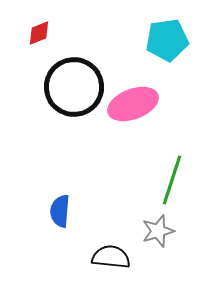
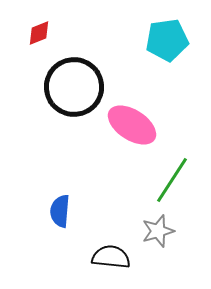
pink ellipse: moved 1 px left, 21 px down; rotated 54 degrees clockwise
green line: rotated 15 degrees clockwise
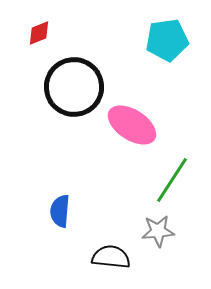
gray star: rotated 12 degrees clockwise
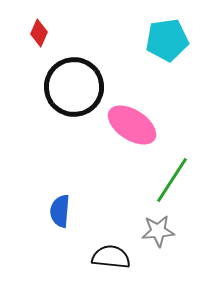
red diamond: rotated 44 degrees counterclockwise
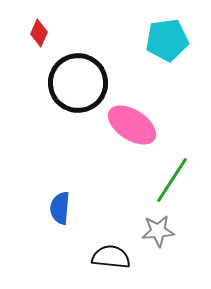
black circle: moved 4 px right, 4 px up
blue semicircle: moved 3 px up
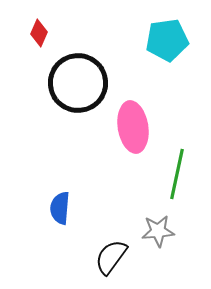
pink ellipse: moved 1 px right, 2 px down; rotated 48 degrees clockwise
green line: moved 5 px right, 6 px up; rotated 21 degrees counterclockwise
black semicircle: rotated 60 degrees counterclockwise
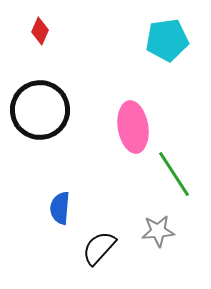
red diamond: moved 1 px right, 2 px up
black circle: moved 38 px left, 27 px down
green line: moved 3 px left; rotated 45 degrees counterclockwise
black semicircle: moved 12 px left, 9 px up; rotated 6 degrees clockwise
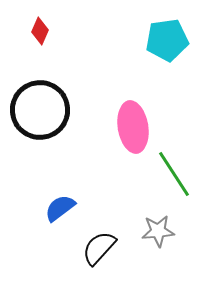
blue semicircle: rotated 48 degrees clockwise
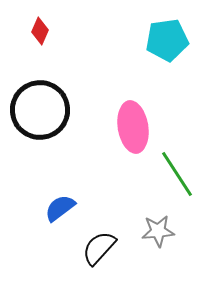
green line: moved 3 px right
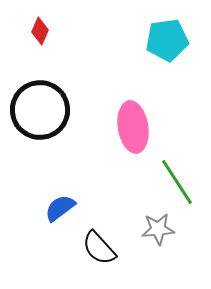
green line: moved 8 px down
gray star: moved 2 px up
black semicircle: rotated 84 degrees counterclockwise
